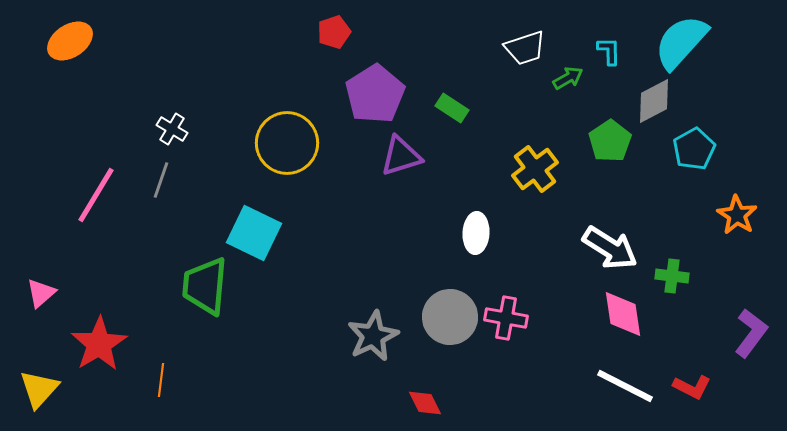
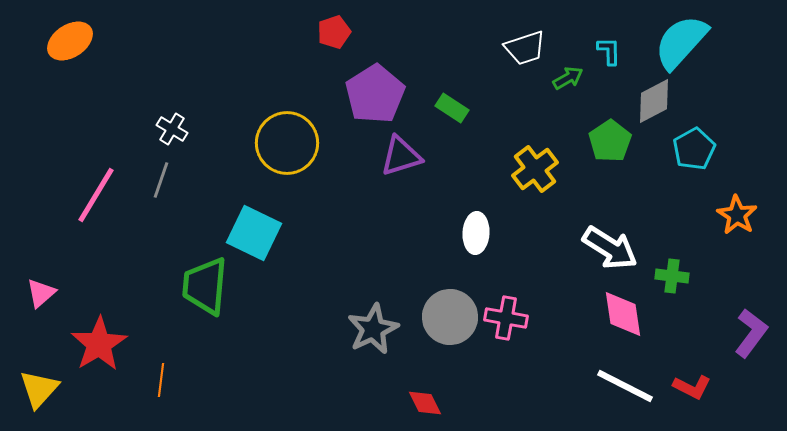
gray star: moved 7 px up
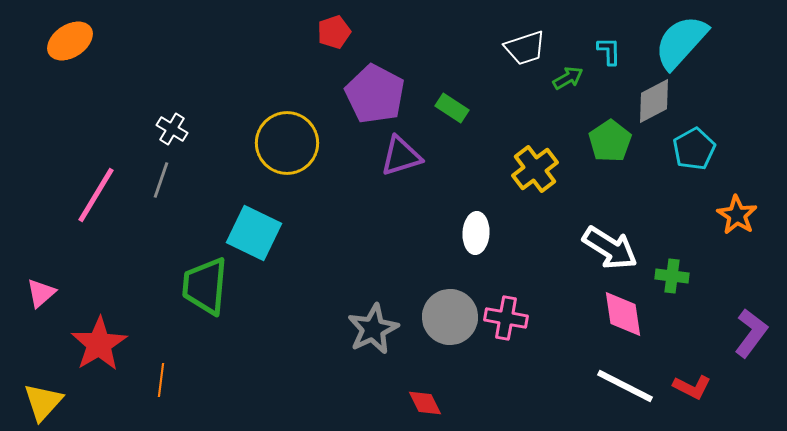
purple pentagon: rotated 12 degrees counterclockwise
yellow triangle: moved 4 px right, 13 px down
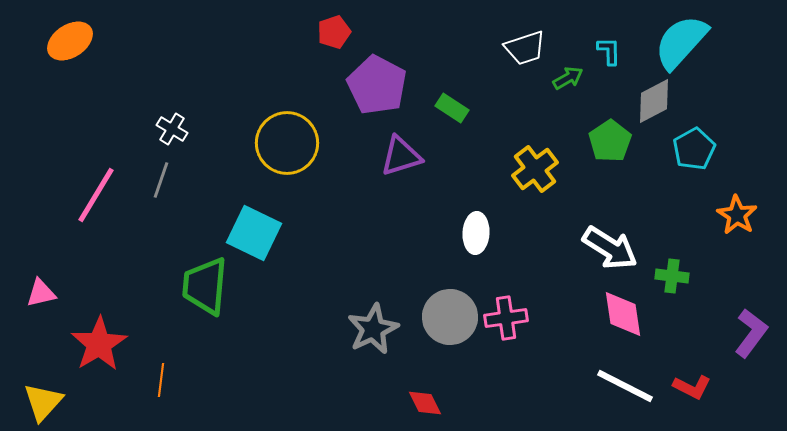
purple pentagon: moved 2 px right, 9 px up
pink triangle: rotated 28 degrees clockwise
pink cross: rotated 18 degrees counterclockwise
